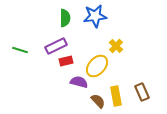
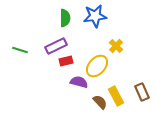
yellow rectangle: rotated 18 degrees counterclockwise
brown semicircle: moved 2 px right, 1 px down
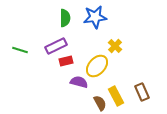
blue star: moved 1 px down
yellow cross: moved 1 px left
brown semicircle: moved 1 px down; rotated 14 degrees clockwise
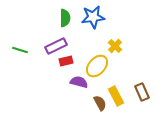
blue star: moved 2 px left
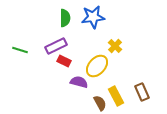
red rectangle: moved 2 px left; rotated 40 degrees clockwise
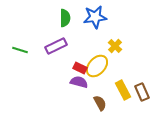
blue star: moved 2 px right
red rectangle: moved 16 px right, 7 px down
yellow rectangle: moved 7 px right, 6 px up
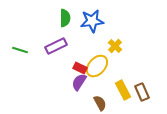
blue star: moved 3 px left, 4 px down
purple semicircle: rotated 72 degrees counterclockwise
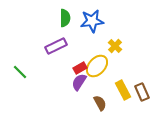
green line: moved 22 px down; rotated 28 degrees clockwise
red rectangle: rotated 56 degrees counterclockwise
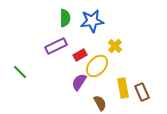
red rectangle: moved 13 px up
yellow rectangle: moved 2 px up; rotated 18 degrees clockwise
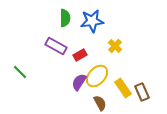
purple rectangle: rotated 55 degrees clockwise
yellow ellipse: moved 10 px down
yellow rectangle: rotated 24 degrees counterclockwise
